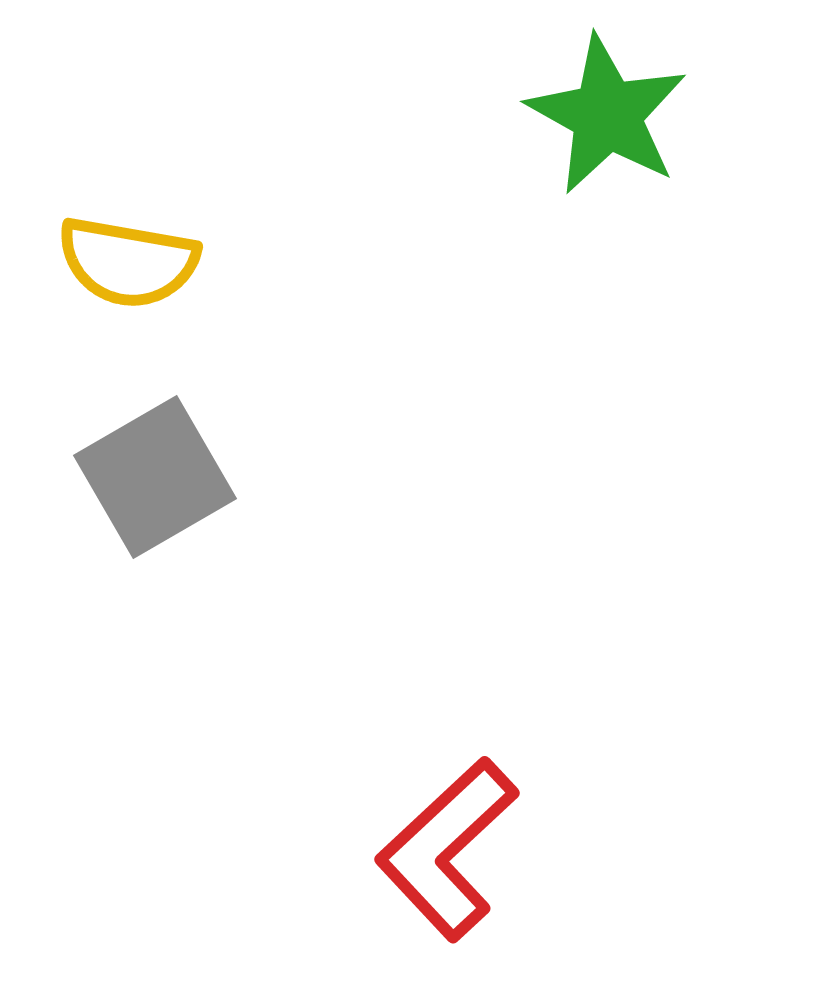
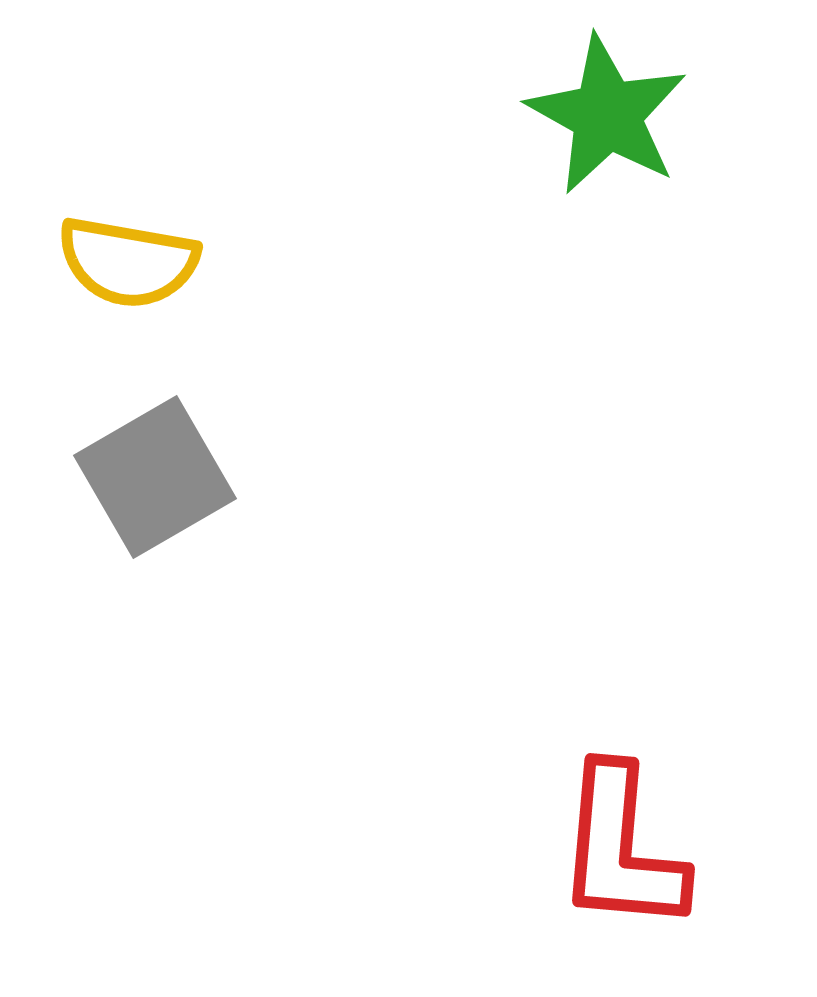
red L-shape: moved 174 px right; rotated 42 degrees counterclockwise
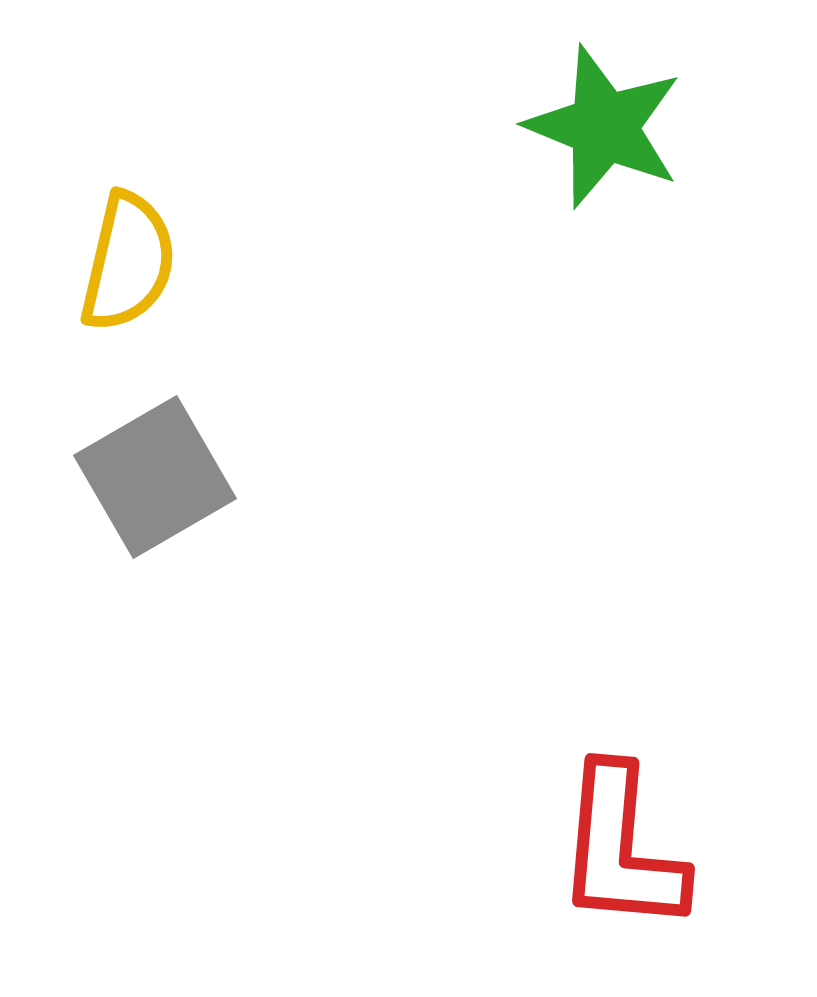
green star: moved 3 px left, 12 px down; rotated 7 degrees counterclockwise
yellow semicircle: rotated 87 degrees counterclockwise
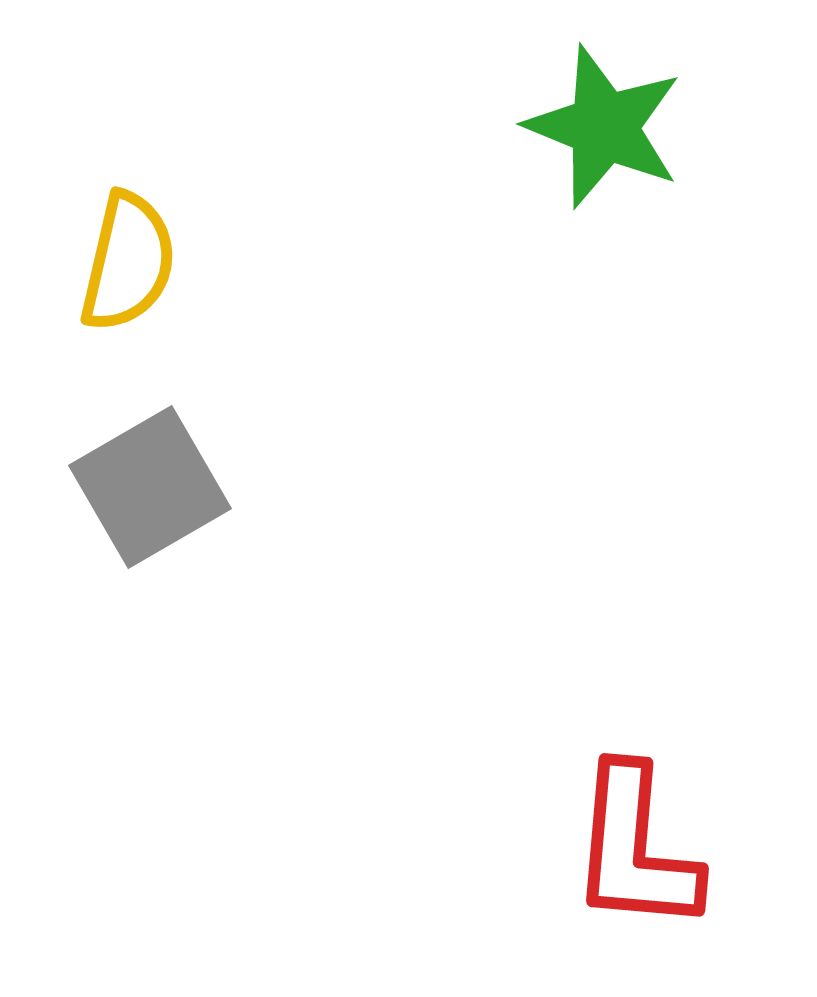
gray square: moved 5 px left, 10 px down
red L-shape: moved 14 px right
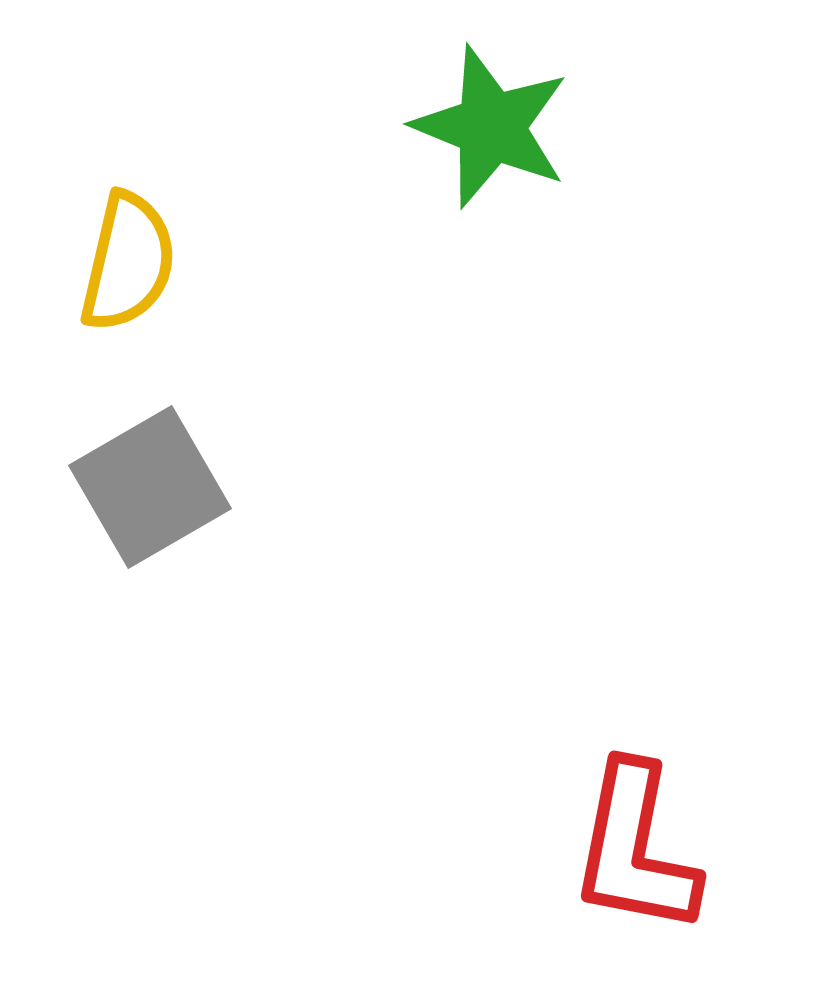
green star: moved 113 px left
red L-shape: rotated 6 degrees clockwise
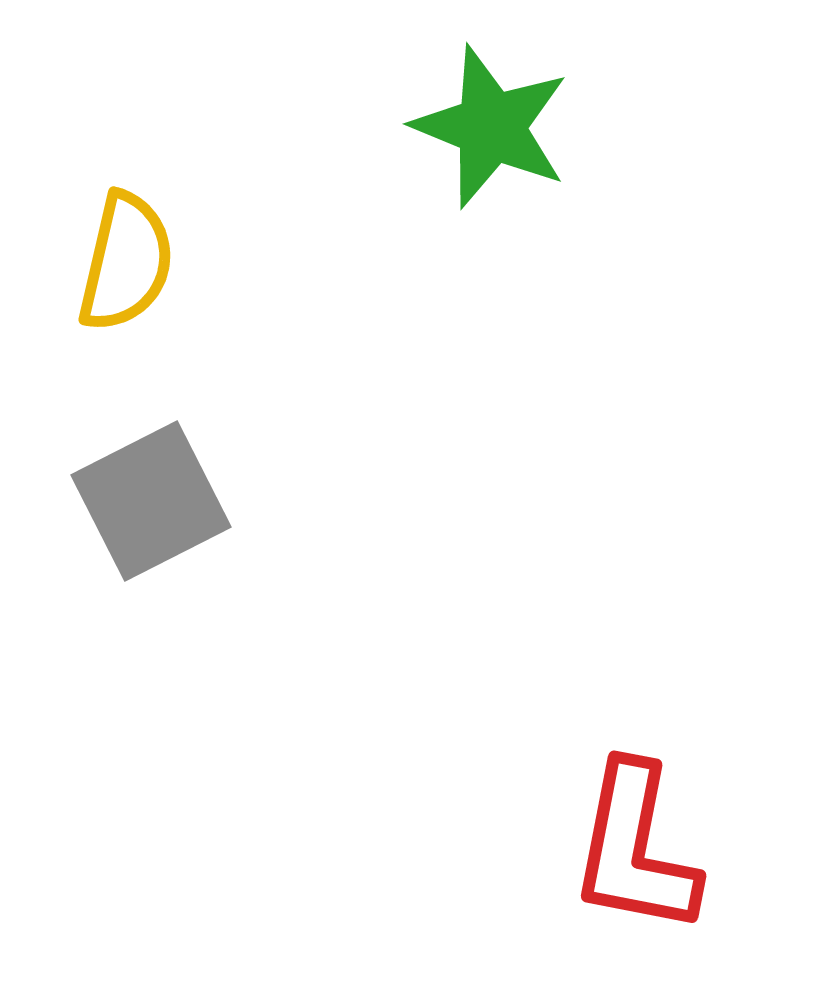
yellow semicircle: moved 2 px left
gray square: moved 1 px right, 14 px down; rotated 3 degrees clockwise
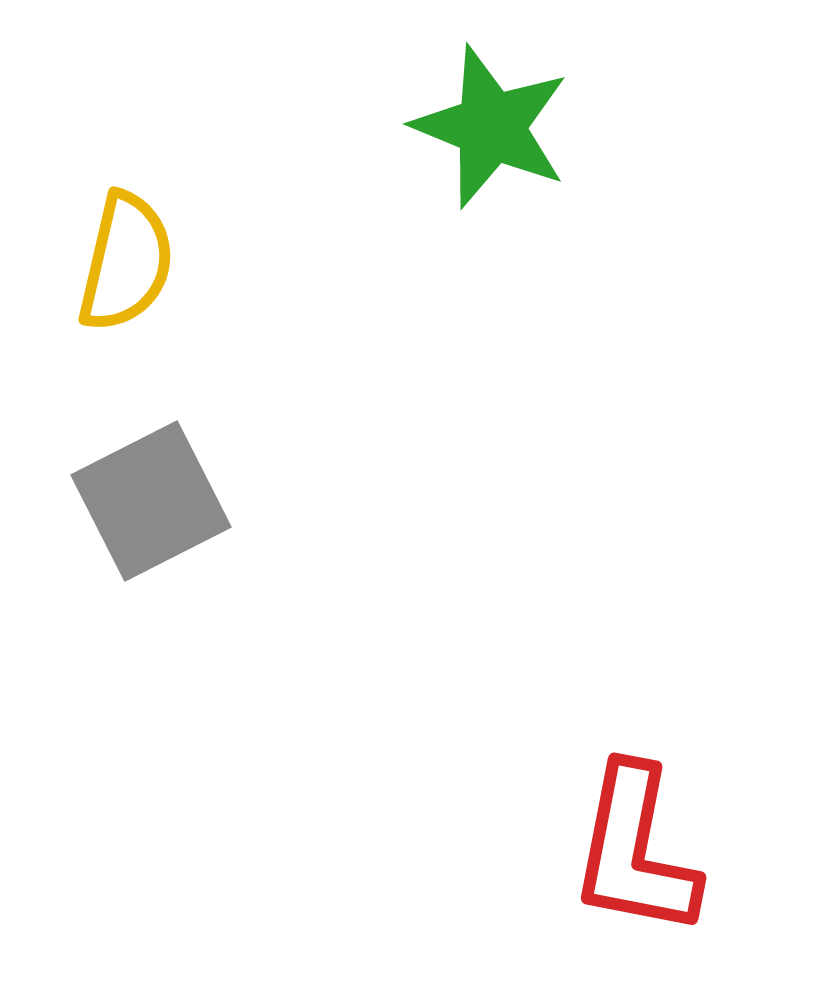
red L-shape: moved 2 px down
